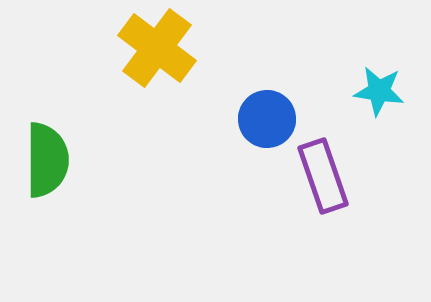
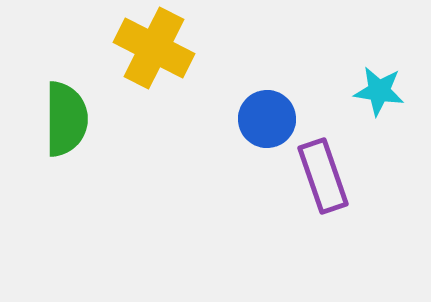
yellow cross: moved 3 px left; rotated 10 degrees counterclockwise
green semicircle: moved 19 px right, 41 px up
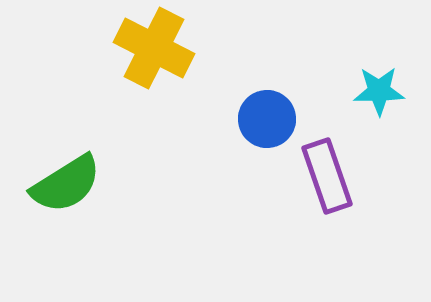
cyan star: rotated 9 degrees counterclockwise
green semicircle: moved 65 px down; rotated 58 degrees clockwise
purple rectangle: moved 4 px right
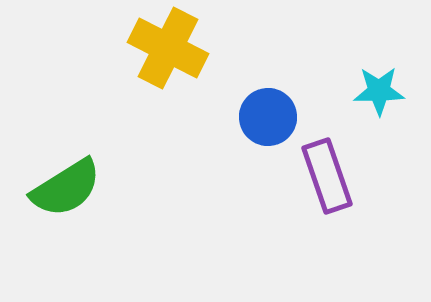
yellow cross: moved 14 px right
blue circle: moved 1 px right, 2 px up
green semicircle: moved 4 px down
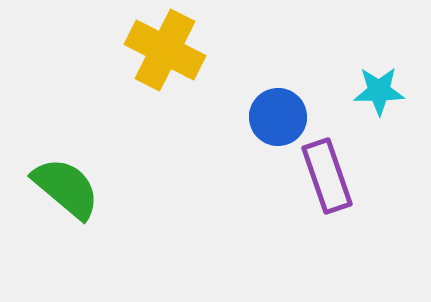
yellow cross: moved 3 px left, 2 px down
blue circle: moved 10 px right
green semicircle: rotated 108 degrees counterclockwise
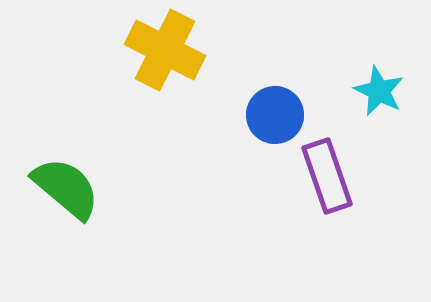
cyan star: rotated 27 degrees clockwise
blue circle: moved 3 px left, 2 px up
